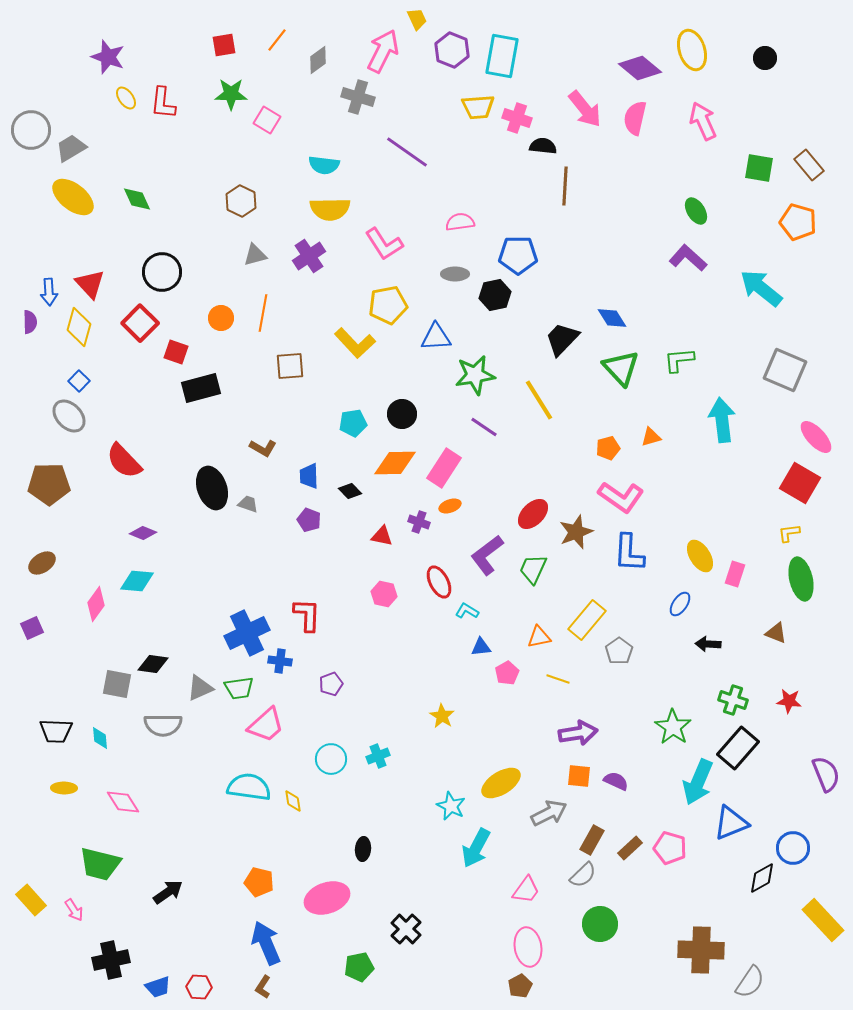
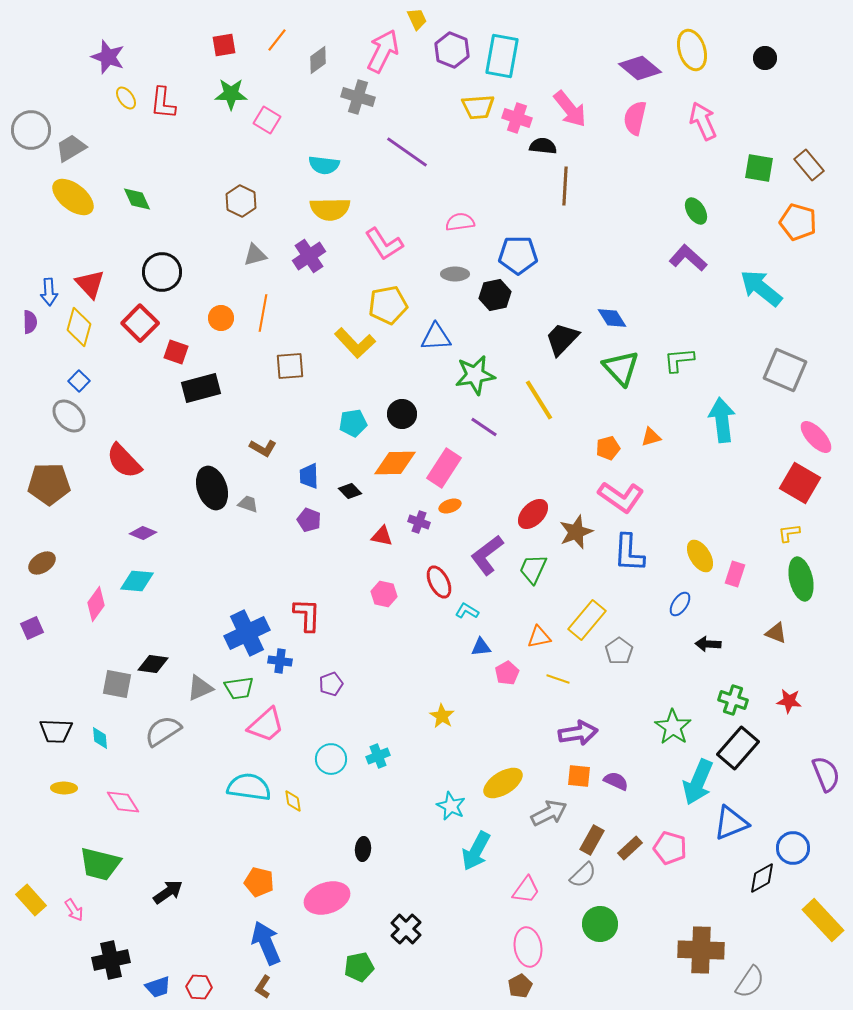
pink arrow at (585, 109): moved 15 px left
gray semicircle at (163, 725): moved 6 px down; rotated 147 degrees clockwise
yellow ellipse at (501, 783): moved 2 px right
cyan arrow at (476, 848): moved 3 px down
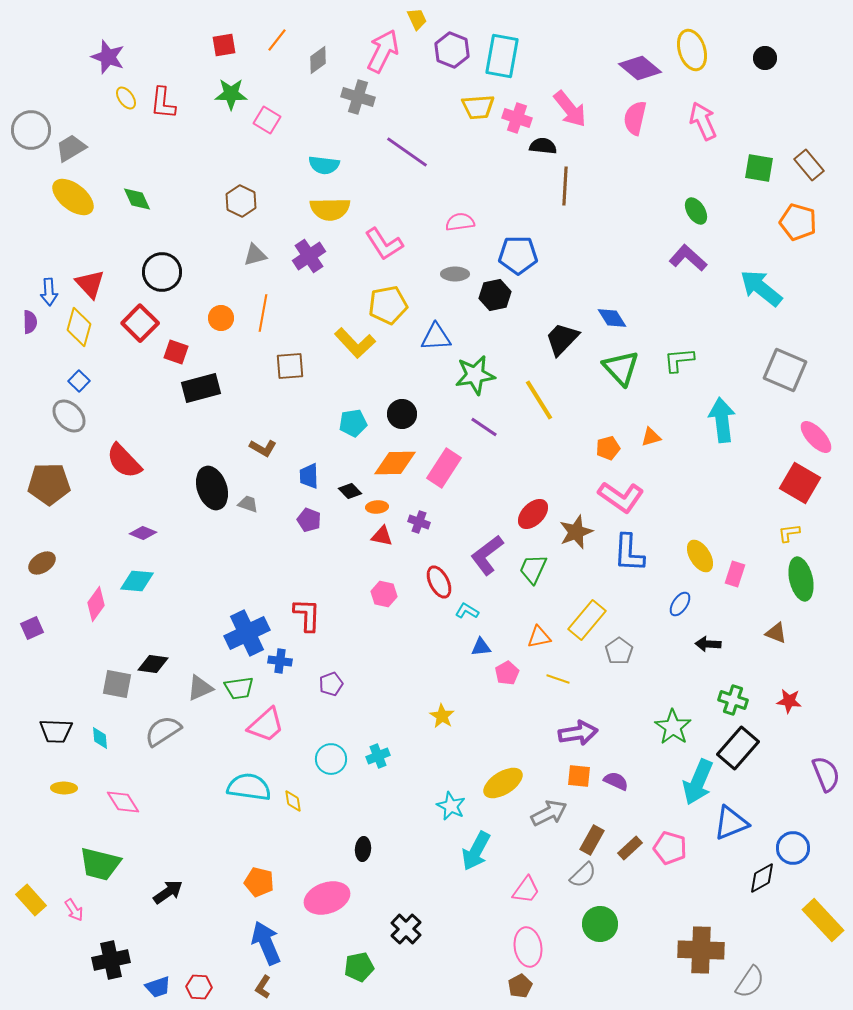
orange ellipse at (450, 506): moved 73 px left, 1 px down; rotated 15 degrees clockwise
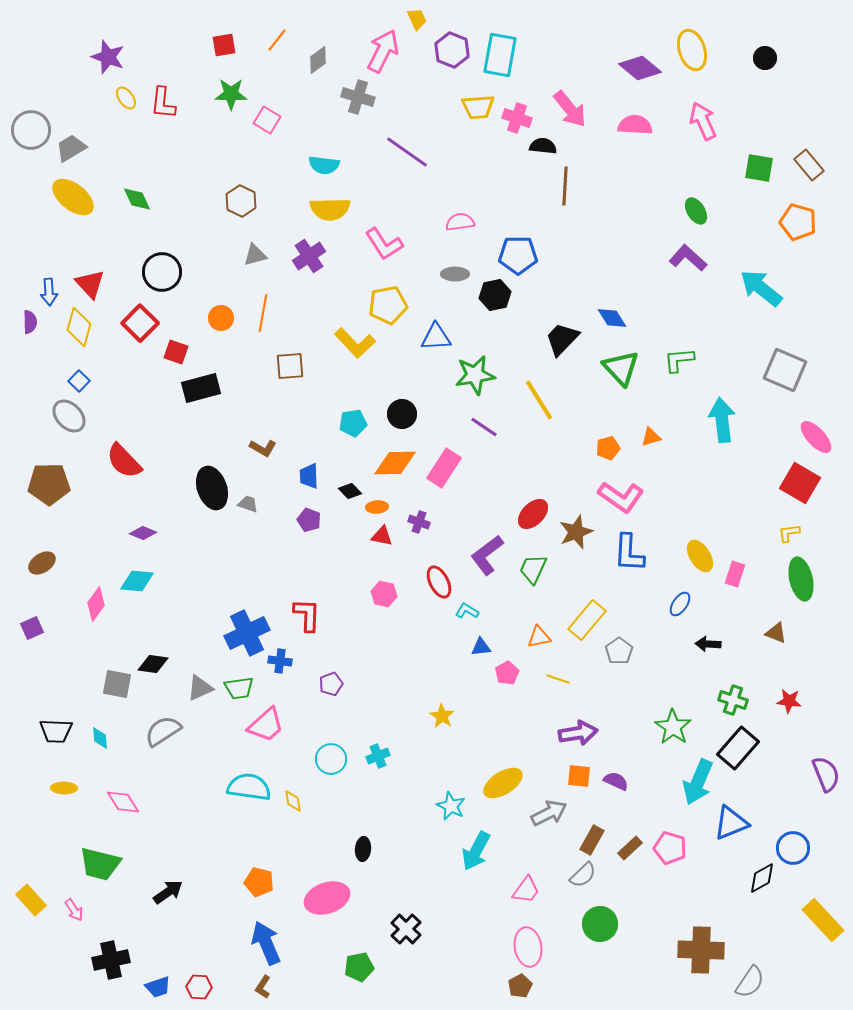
cyan rectangle at (502, 56): moved 2 px left, 1 px up
pink semicircle at (635, 118): moved 7 px down; rotated 80 degrees clockwise
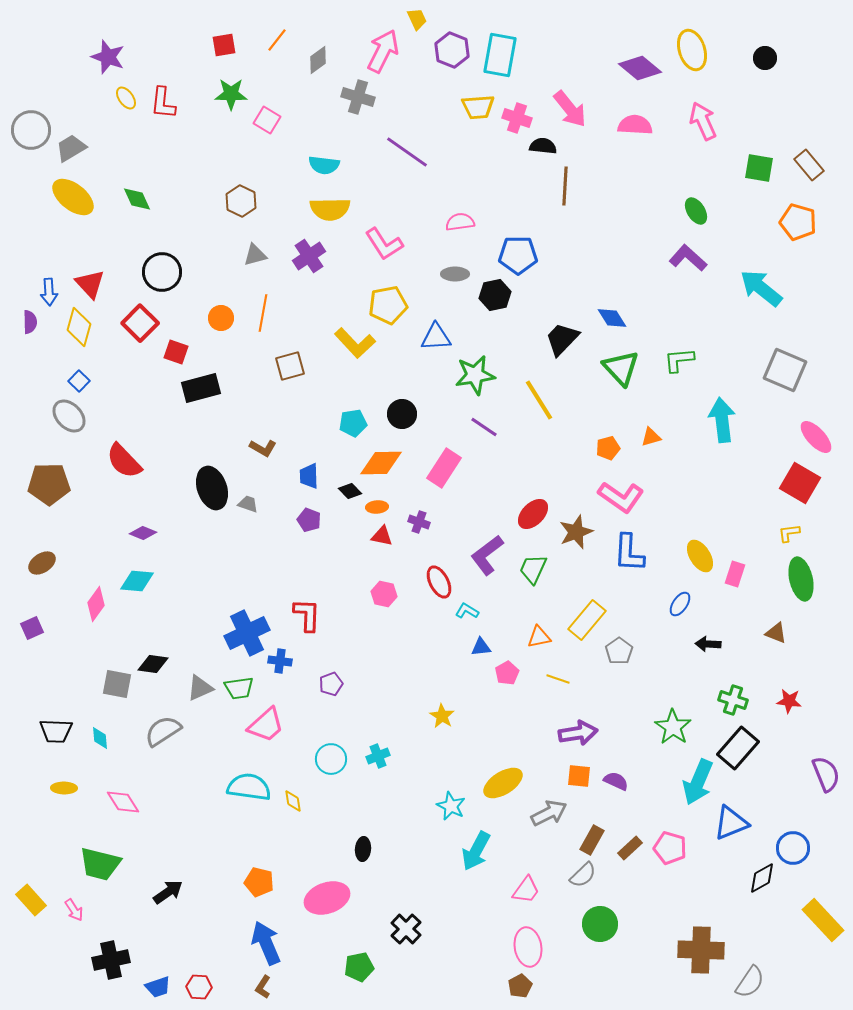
brown square at (290, 366): rotated 12 degrees counterclockwise
orange diamond at (395, 463): moved 14 px left
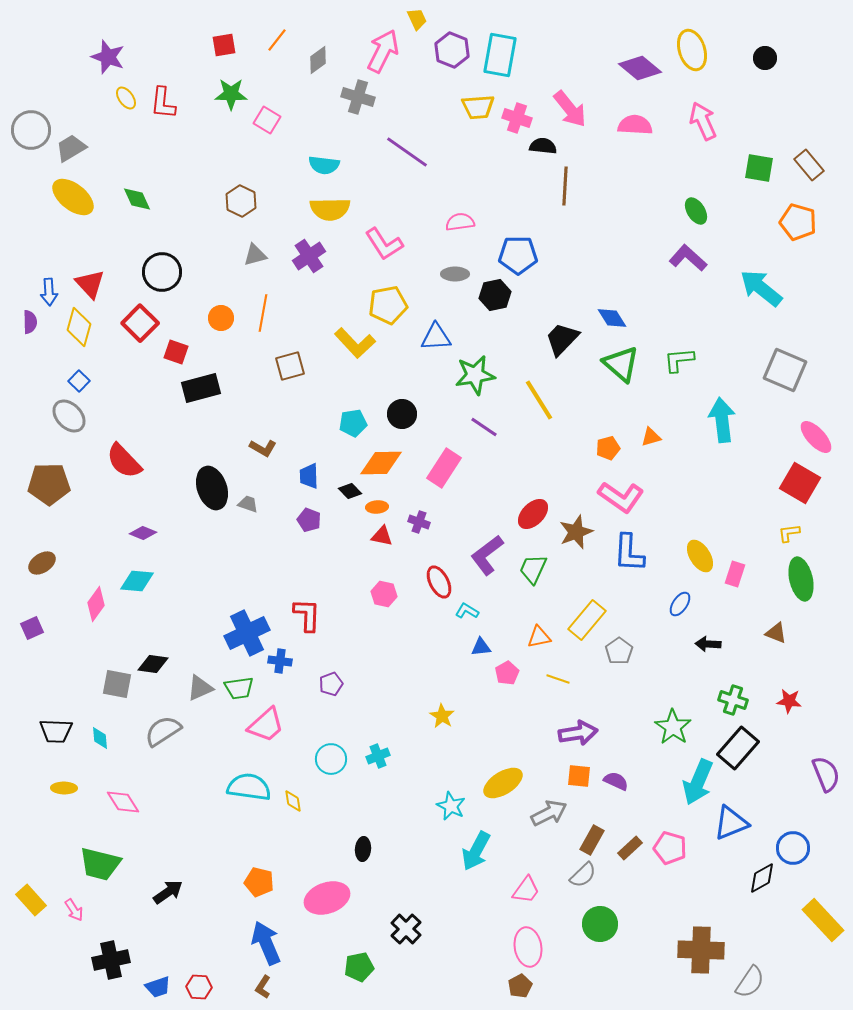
green triangle at (621, 368): moved 4 px up; rotated 6 degrees counterclockwise
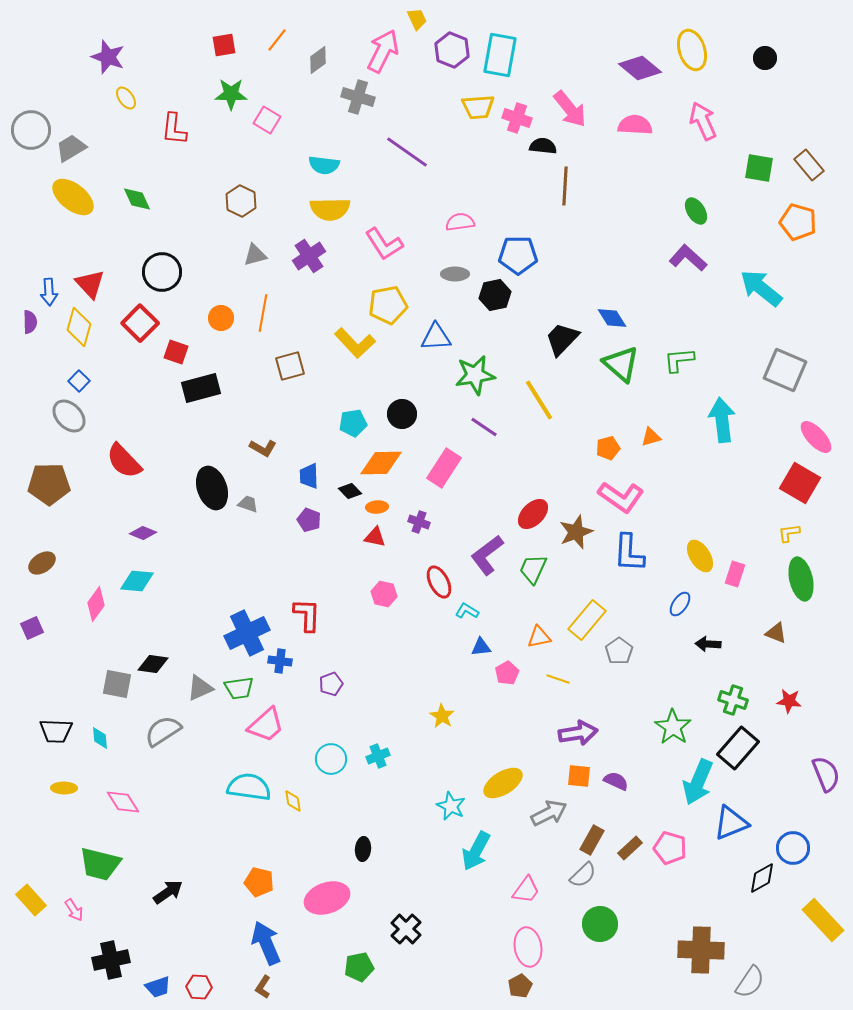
red L-shape at (163, 103): moved 11 px right, 26 px down
red triangle at (382, 536): moved 7 px left, 1 px down
